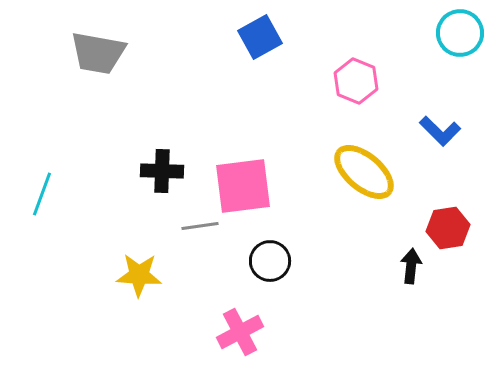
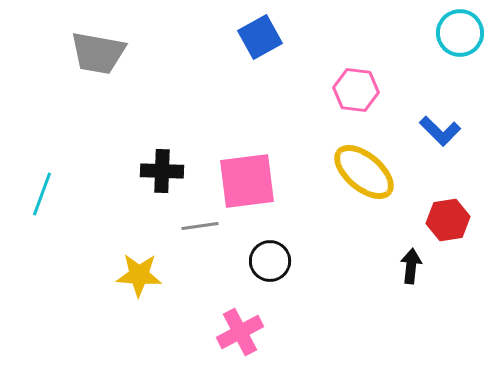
pink hexagon: moved 9 px down; rotated 15 degrees counterclockwise
pink square: moved 4 px right, 5 px up
red hexagon: moved 8 px up
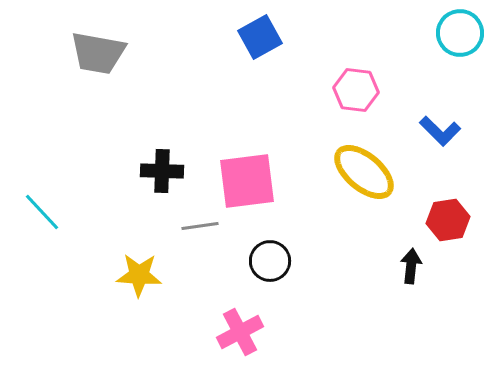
cyan line: moved 18 px down; rotated 63 degrees counterclockwise
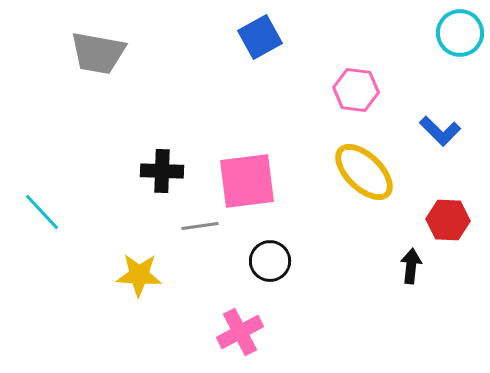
yellow ellipse: rotated 4 degrees clockwise
red hexagon: rotated 12 degrees clockwise
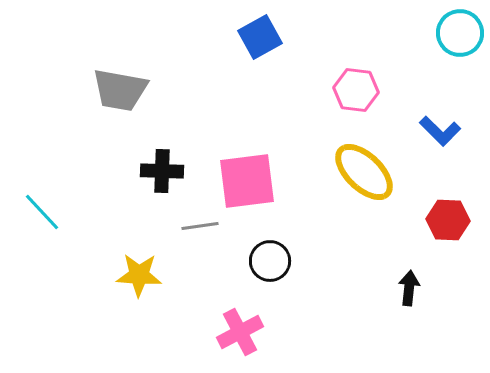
gray trapezoid: moved 22 px right, 37 px down
black arrow: moved 2 px left, 22 px down
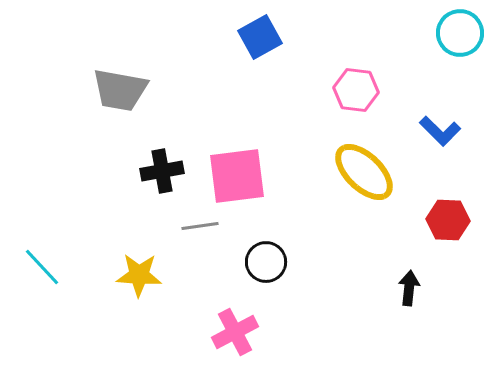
black cross: rotated 12 degrees counterclockwise
pink square: moved 10 px left, 5 px up
cyan line: moved 55 px down
black circle: moved 4 px left, 1 px down
pink cross: moved 5 px left
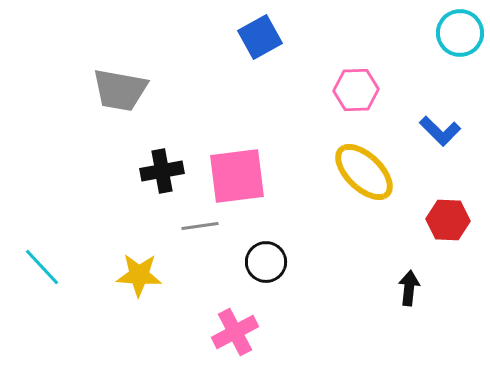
pink hexagon: rotated 9 degrees counterclockwise
